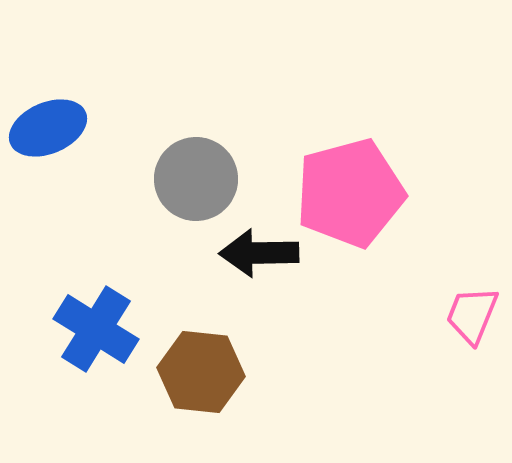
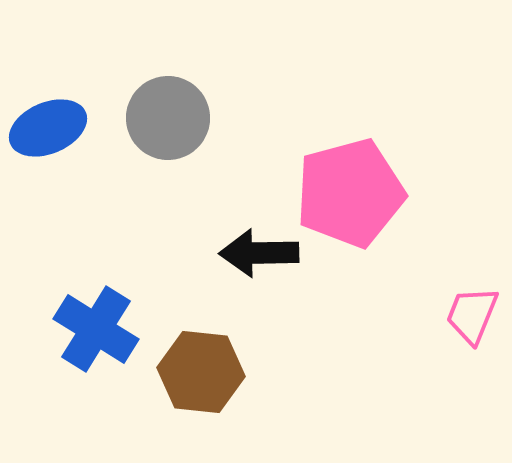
gray circle: moved 28 px left, 61 px up
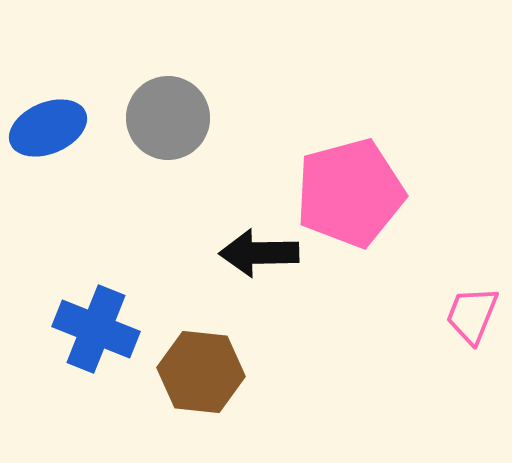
blue cross: rotated 10 degrees counterclockwise
